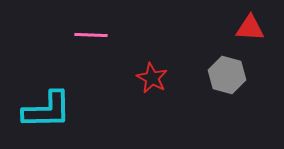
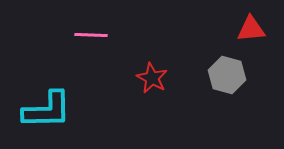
red triangle: moved 1 px right, 1 px down; rotated 8 degrees counterclockwise
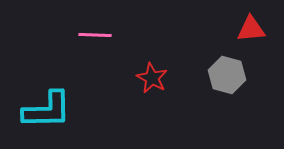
pink line: moved 4 px right
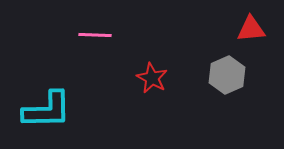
gray hexagon: rotated 21 degrees clockwise
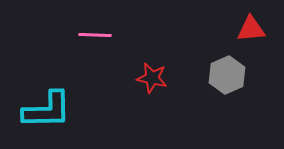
red star: rotated 16 degrees counterclockwise
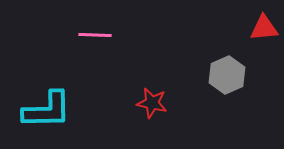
red triangle: moved 13 px right, 1 px up
red star: moved 25 px down
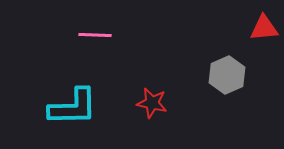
cyan L-shape: moved 26 px right, 3 px up
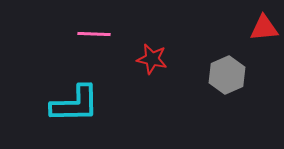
pink line: moved 1 px left, 1 px up
red star: moved 44 px up
cyan L-shape: moved 2 px right, 3 px up
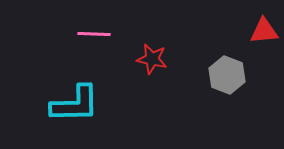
red triangle: moved 3 px down
gray hexagon: rotated 15 degrees counterclockwise
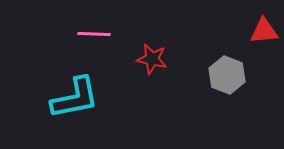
cyan L-shape: moved 6 px up; rotated 10 degrees counterclockwise
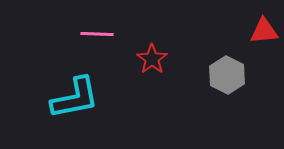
pink line: moved 3 px right
red star: rotated 24 degrees clockwise
gray hexagon: rotated 6 degrees clockwise
